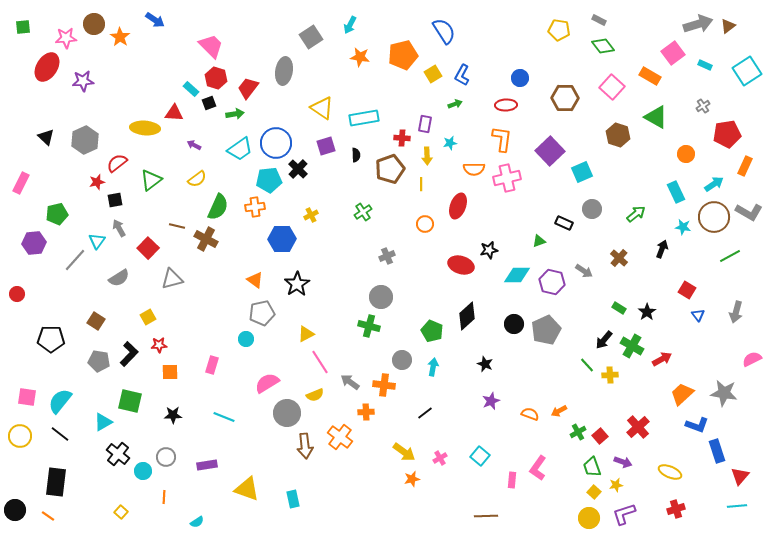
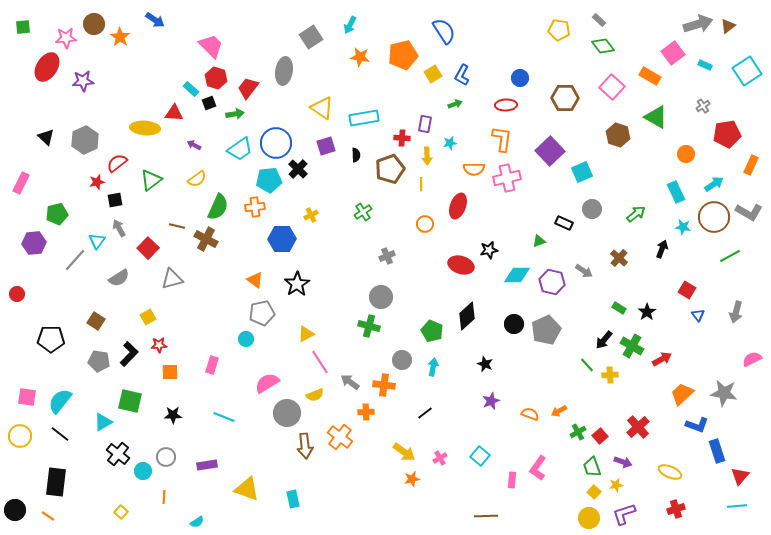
gray rectangle at (599, 20): rotated 16 degrees clockwise
orange rectangle at (745, 166): moved 6 px right, 1 px up
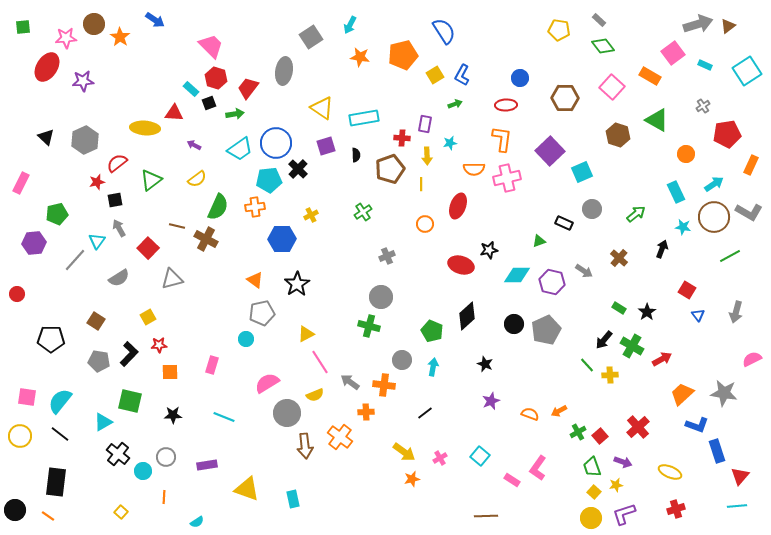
yellow square at (433, 74): moved 2 px right, 1 px down
green triangle at (656, 117): moved 1 px right, 3 px down
pink rectangle at (512, 480): rotated 63 degrees counterclockwise
yellow circle at (589, 518): moved 2 px right
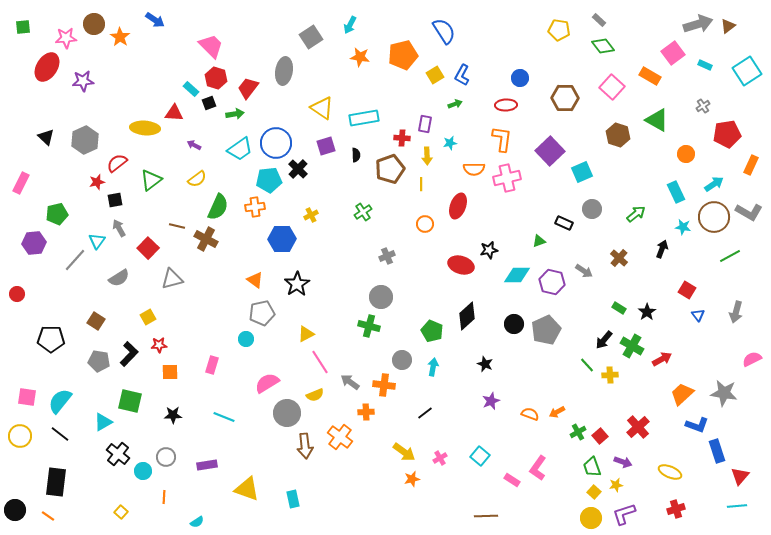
orange arrow at (559, 411): moved 2 px left, 1 px down
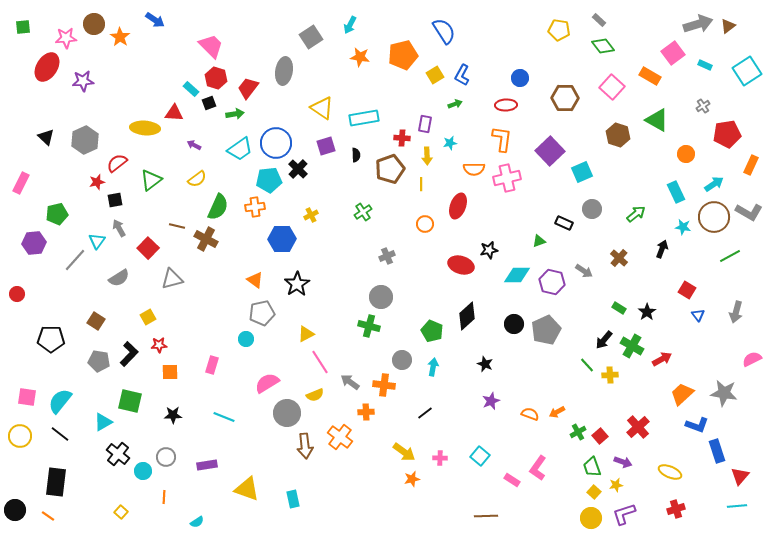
pink cross at (440, 458): rotated 32 degrees clockwise
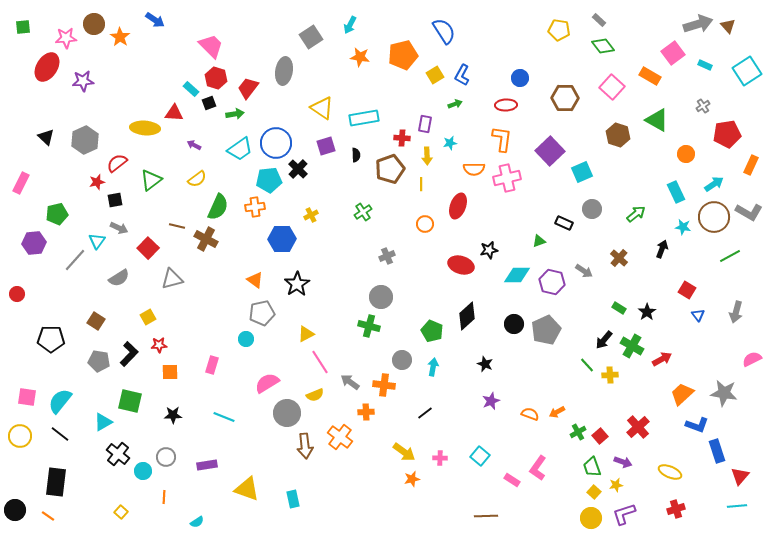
brown triangle at (728, 26): rotated 35 degrees counterclockwise
gray arrow at (119, 228): rotated 144 degrees clockwise
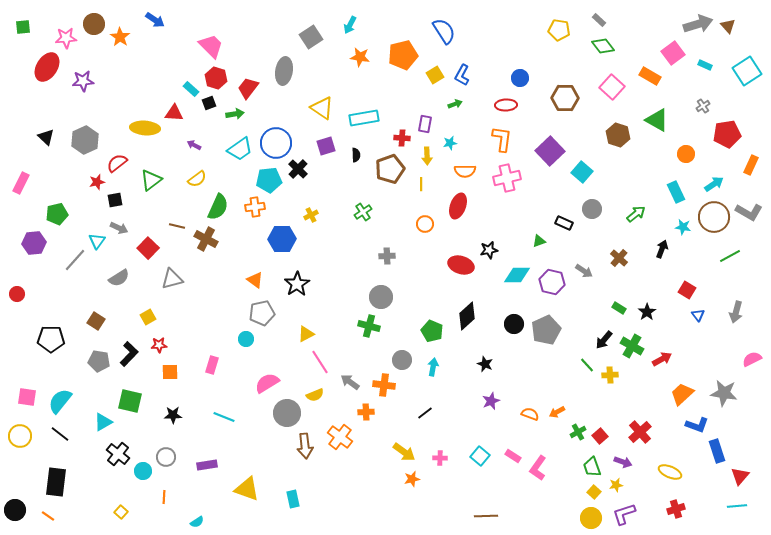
orange semicircle at (474, 169): moved 9 px left, 2 px down
cyan square at (582, 172): rotated 25 degrees counterclockwise
gray cross at (387, 256): rotated 21 degrees clockwise
red cross at (638, 427): moved 2 px right, 5 px down
pink rectangle at (512, 480): moved 1 px right, 24 px up
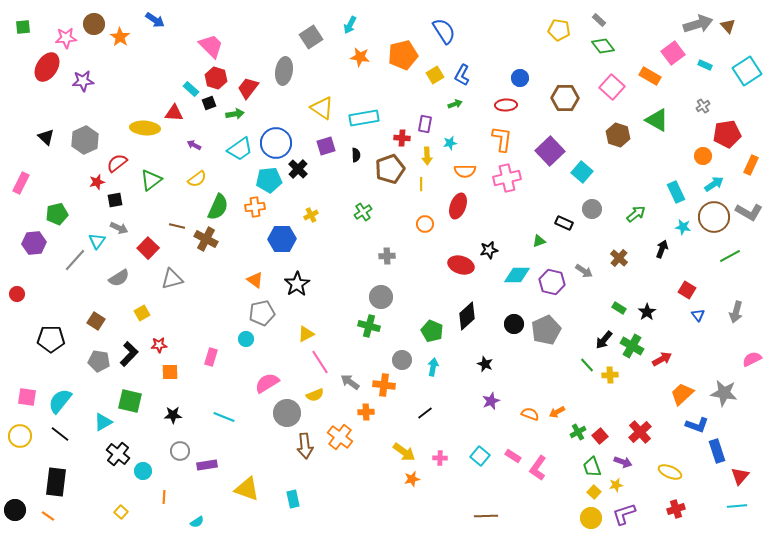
orange circle at (686, 154): moved 17 px right, 2 px down
yellow square at (148, 317): moved 6 px left, 4 px up
pink rectangle at (212, 365): moved 1 px left, 8 px up
gray circle at (166, 457): moved 14 px right, 6 px up
